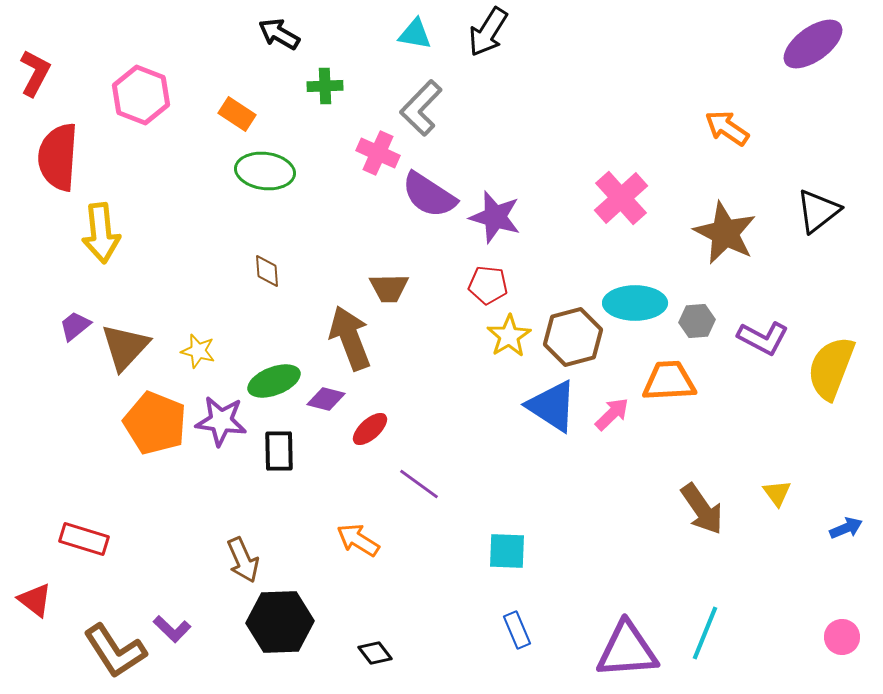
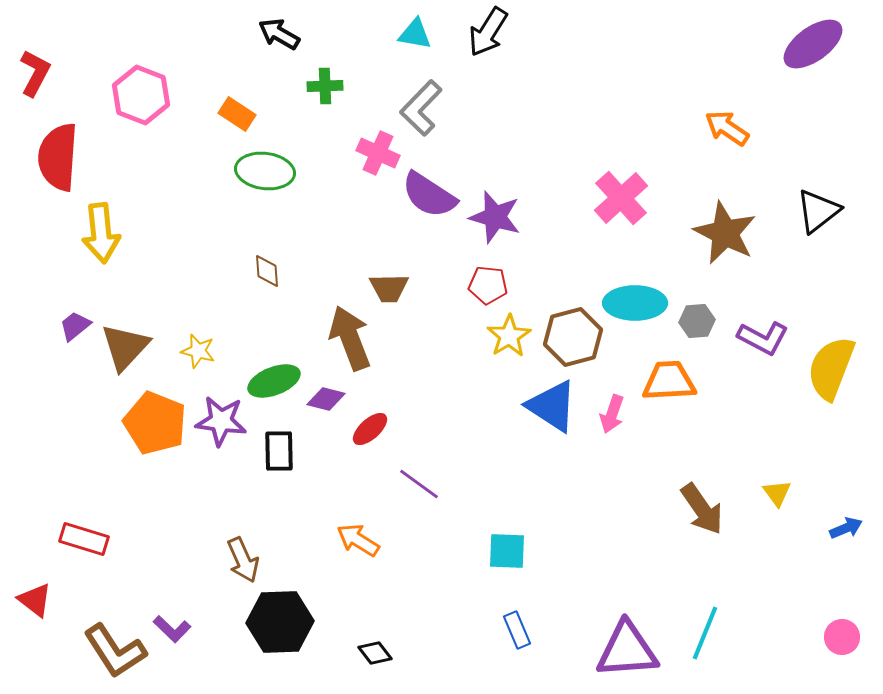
pink arrow at (612, 414): rotated 153 degrees clockwise
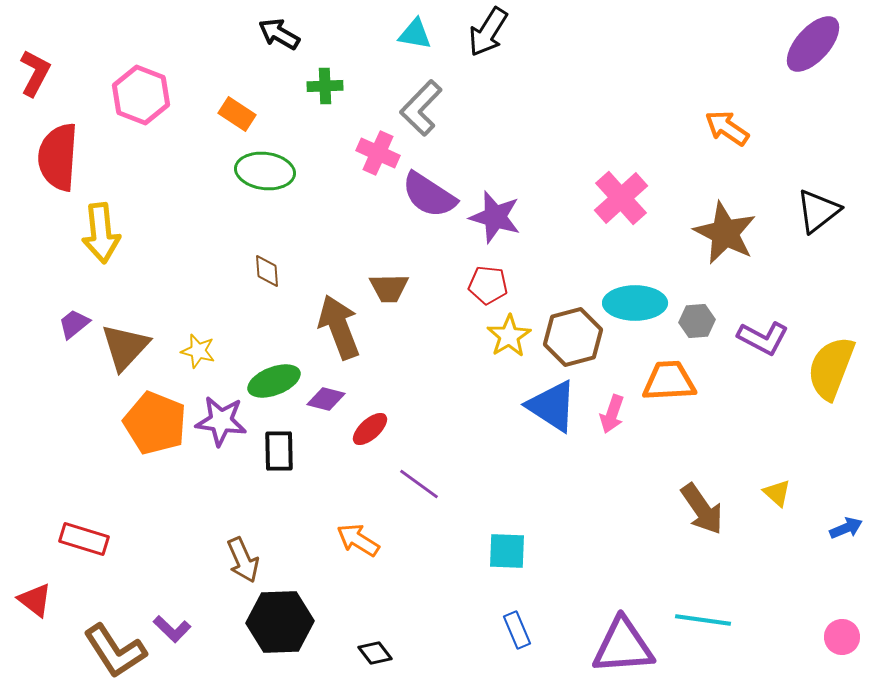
purple ellipse at (813, 44): rotated 12 degrees counterclockwise
purple trapezoid at (75, 326): moved 1 px left, 2 px up
brown arrow at (350, 338): moved 11 px left, 11 px up
yellow triangle at (777, 493): rotated 12 degrees counterclockwise
cyan line at (705, 633): moved 2 px left, 13 px up; rotated 76 degrees clockwise
purple triangle at (627, 650): moved 4 px left, 4 px up
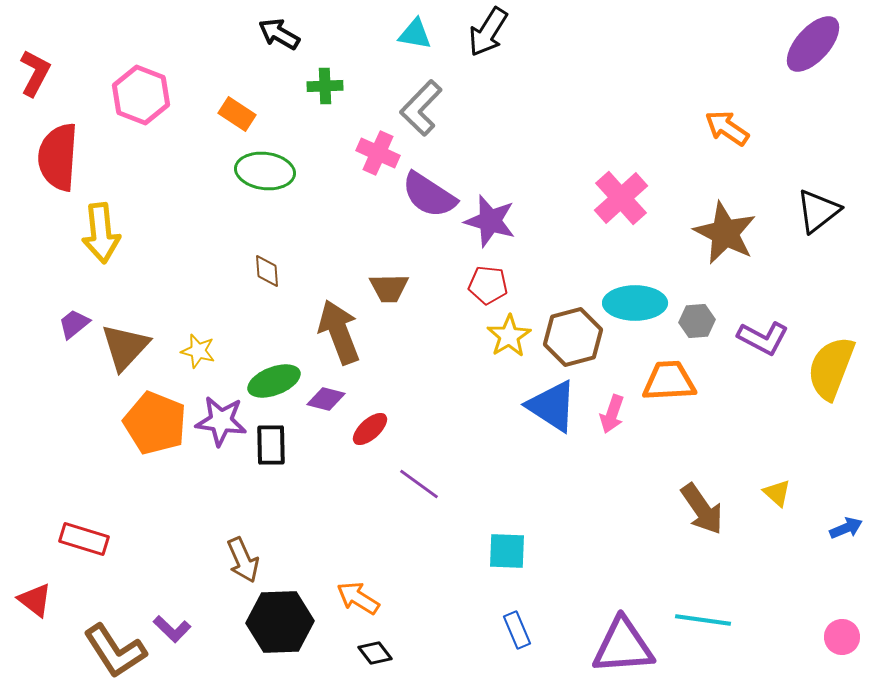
purple star at (495, 217): moved 5 px left, 4 px down
brown arrow at (339, 327): moved 5 px down
black rectangle at (279, 451): moved 8 px left, 6 px up
orange arrow at (358, 540): moved 58 px down
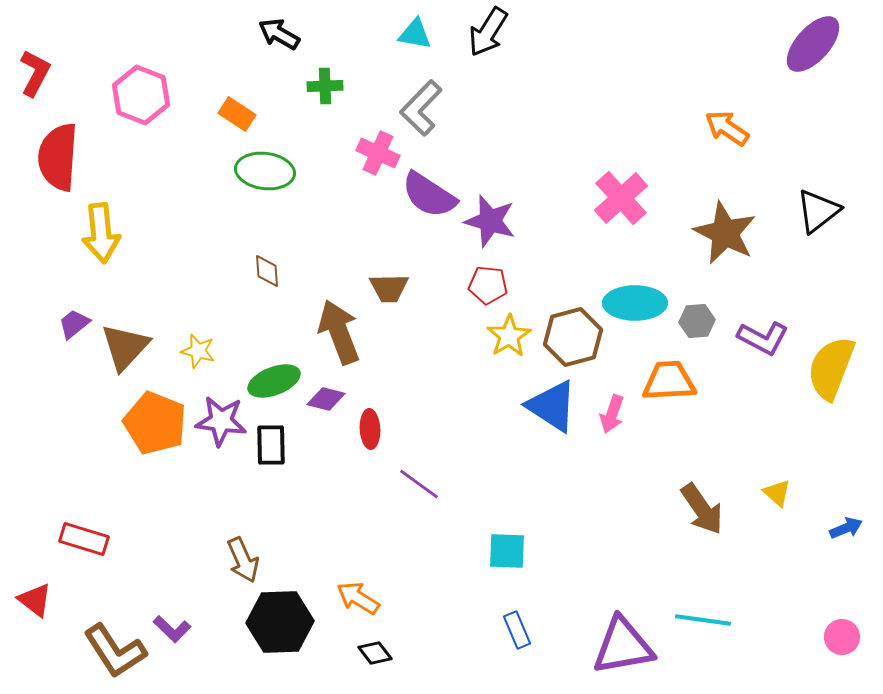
red ellipse at (370, 429): rotated 51 degrees counterclockwise
purple triangle at (623, 646): rotated 6 degrees counterclockwise
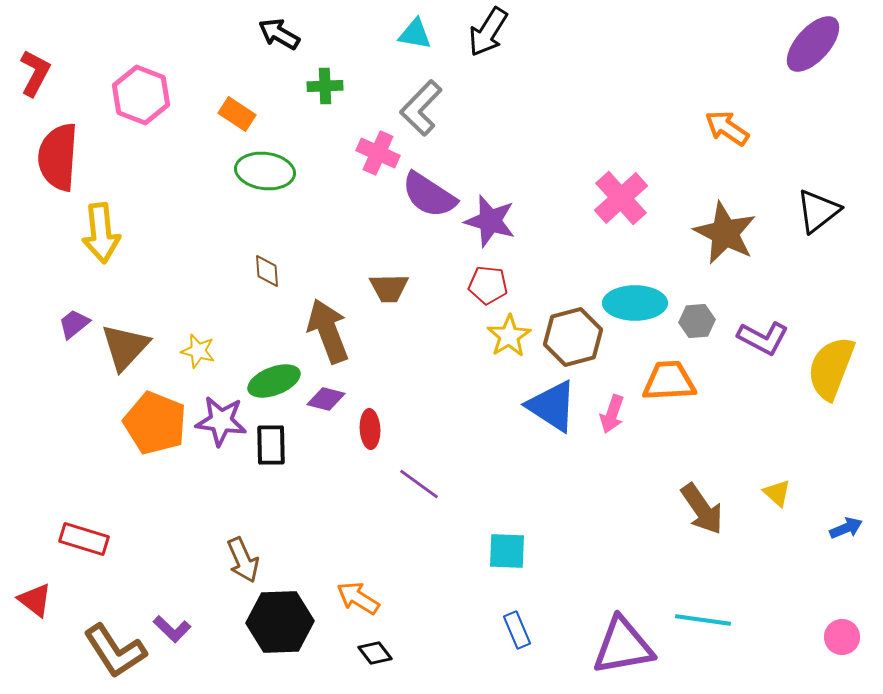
brown arrow at (339, 332): moved 11 px left, 1 px up
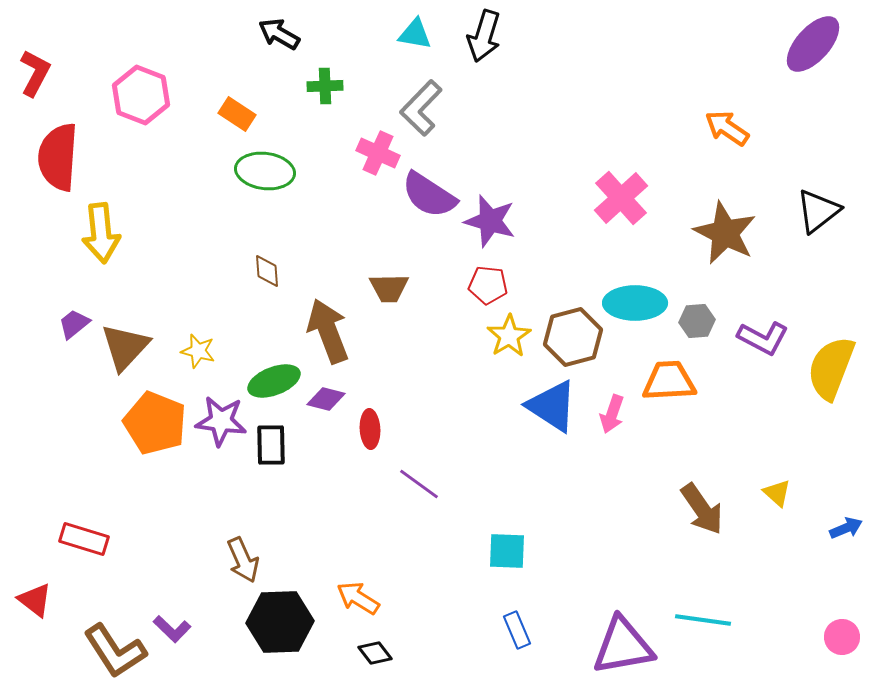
black arrow at (488, 32): moved 4 px left, 4 px down; rotated 15 degrees counterclockwise
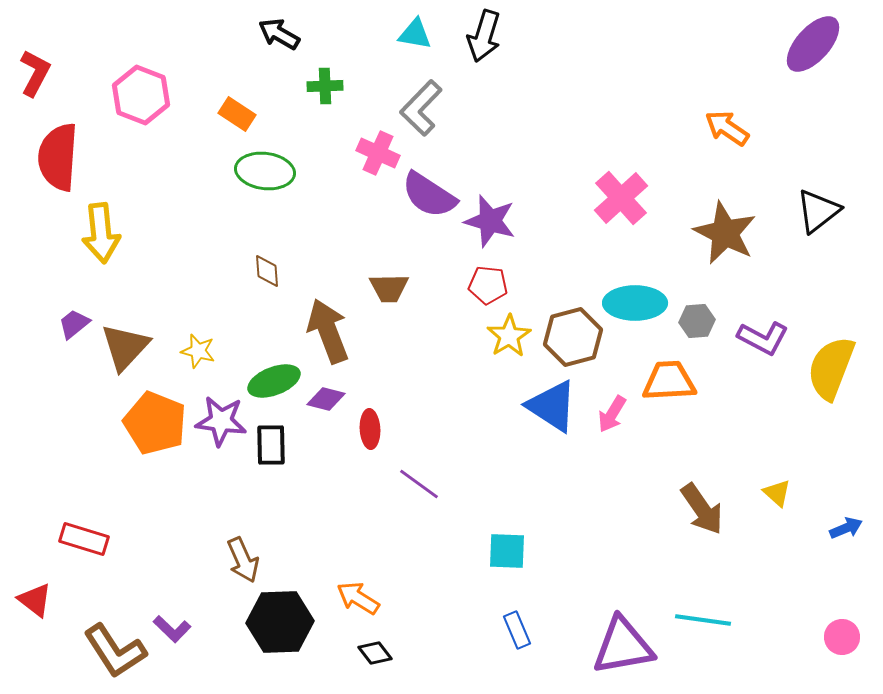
pink arrow at (612, 414): rotated 12 degrees clockwise
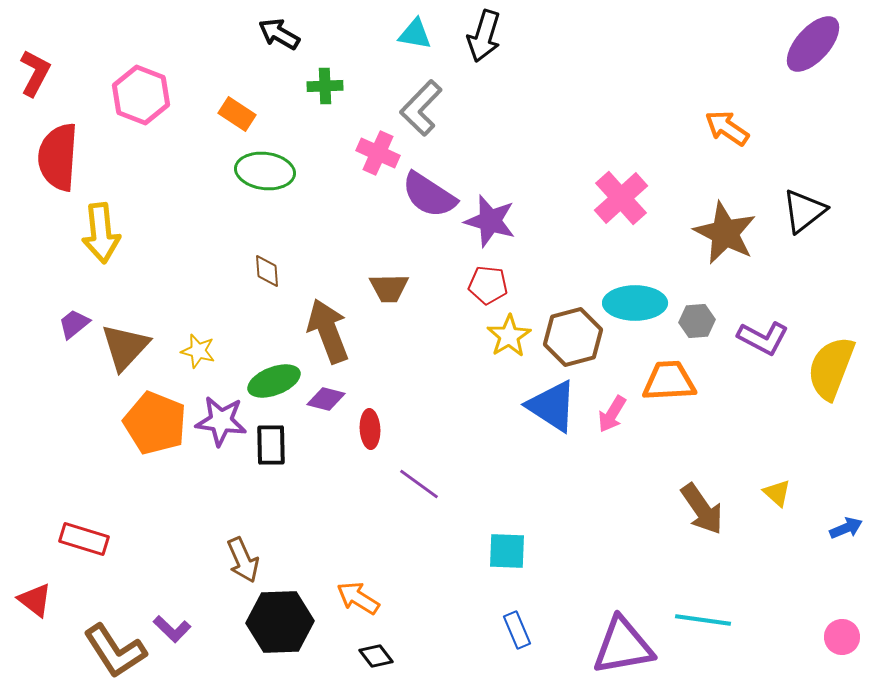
black triangle at (818, 211): moved 14 px left
black diamond at (375, 653): moved 1 px right, 3 px down
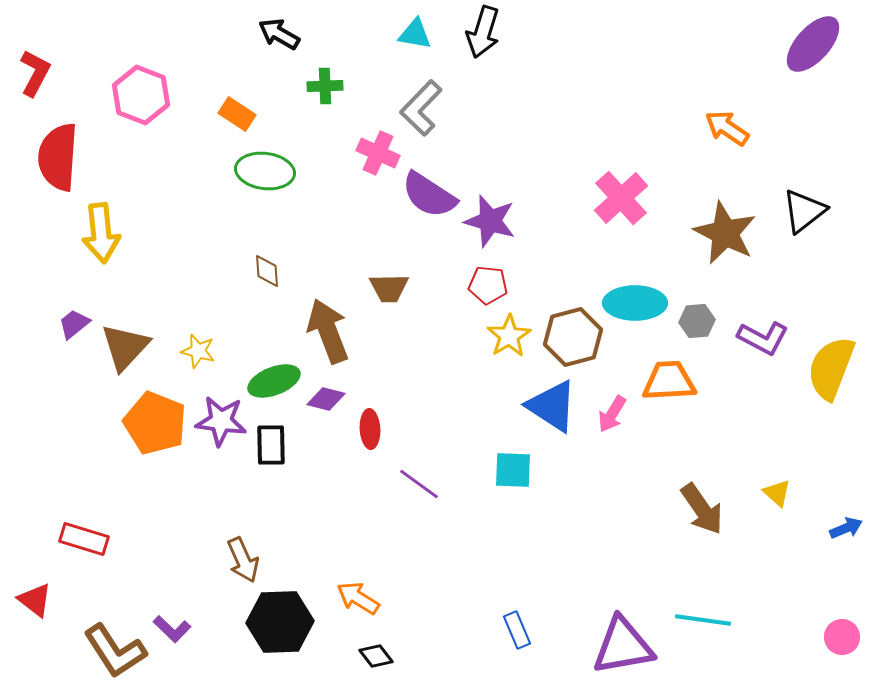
black arrow at (484, 36): moved 1 px left, 4 px up
cyan square at (507, 551): moved 6 px right, 81 px up
